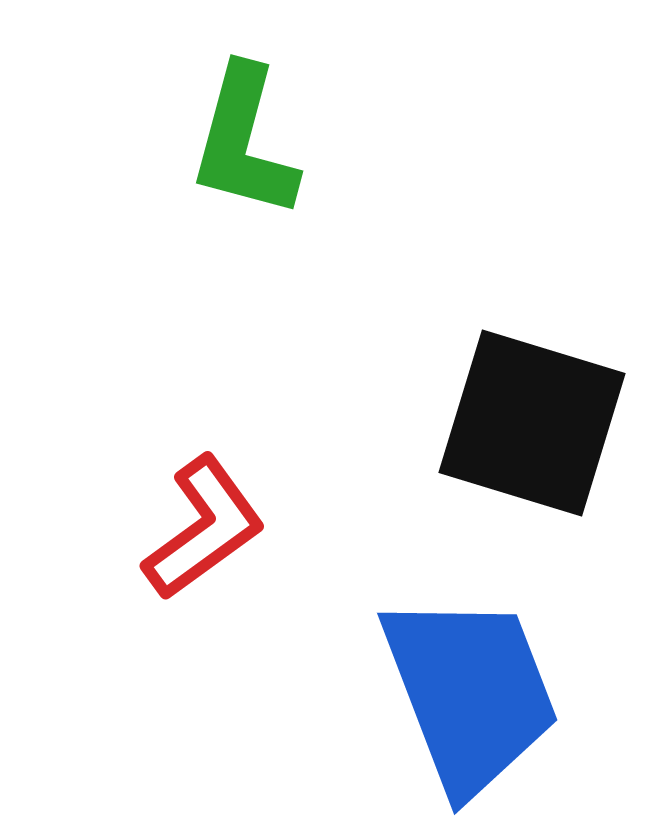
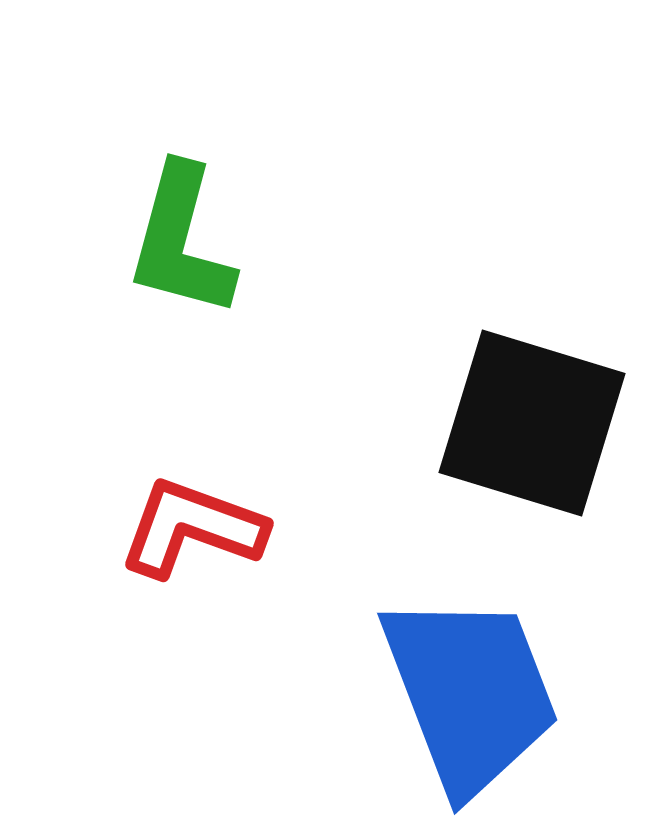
green L-shape: moved 63 px left, 99 px down
red L-shape: moved 12 px left; rotated 124 degrees counterclockwise
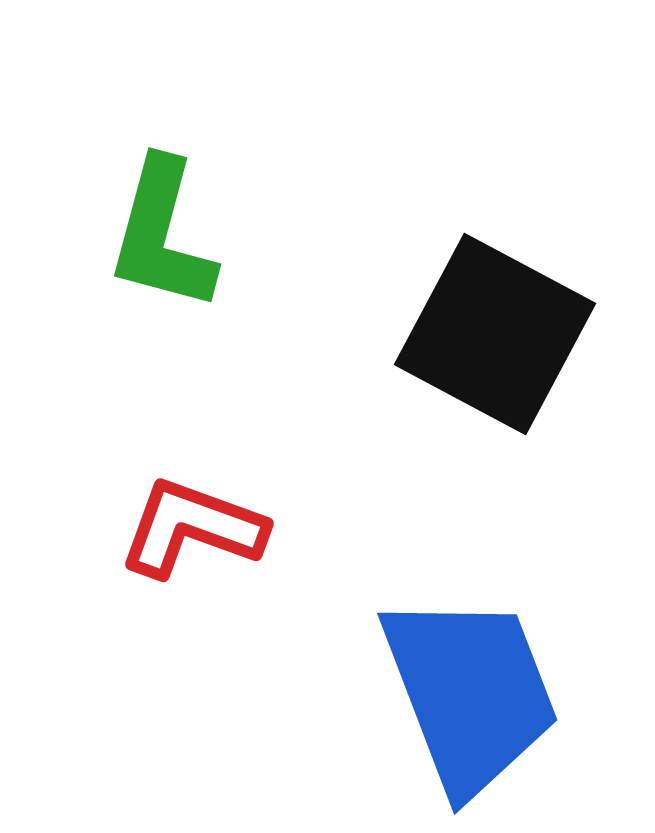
green L-shape: moved 19 px left, 6 px up
black square: moved 37 px left, 89 px up; rotated 11 degrees clockwise
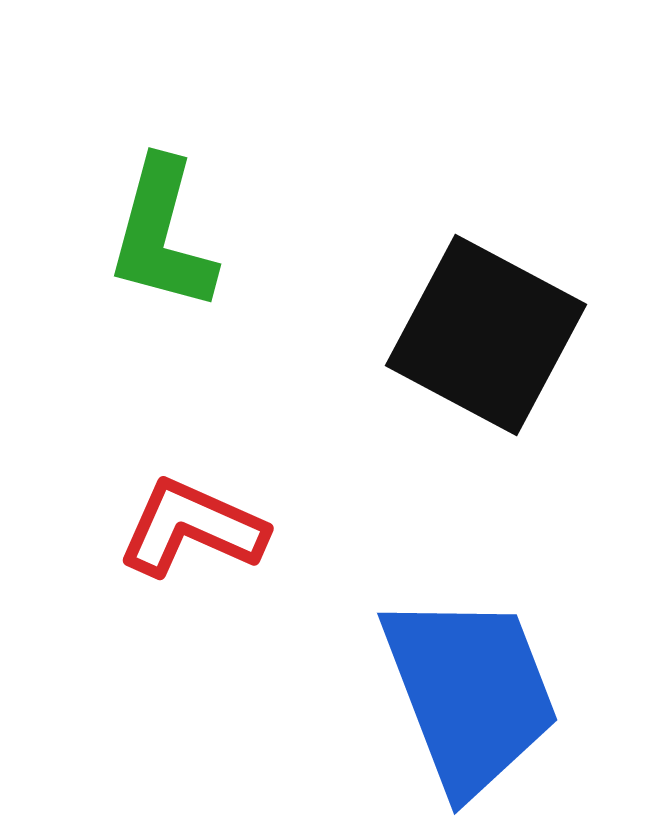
black square: moved 9 px left, 1 px down
red L-shape: rotated 4 degrees clockwise
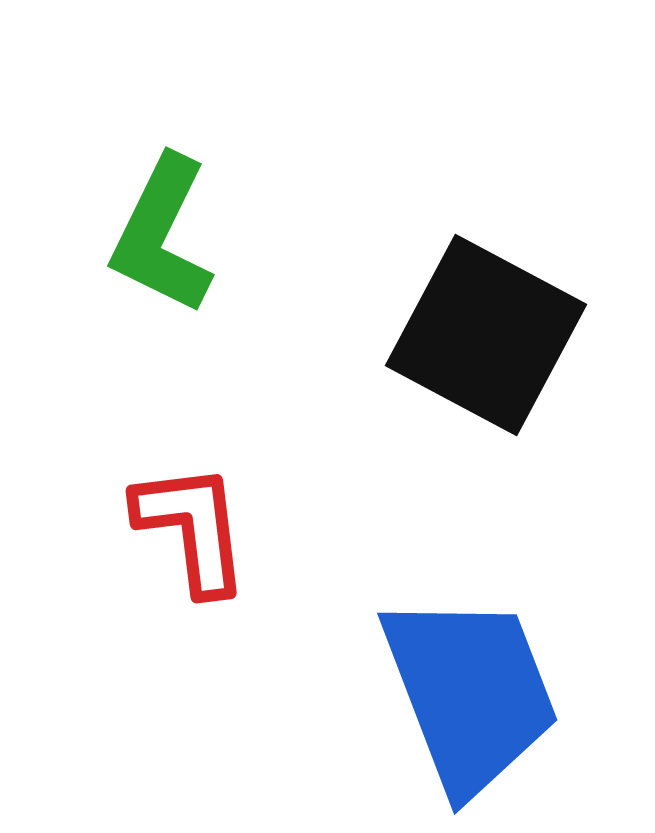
green L-shape: rotated 11 degrees clockwise
red L-shape: rotated 59 degrees clockwise
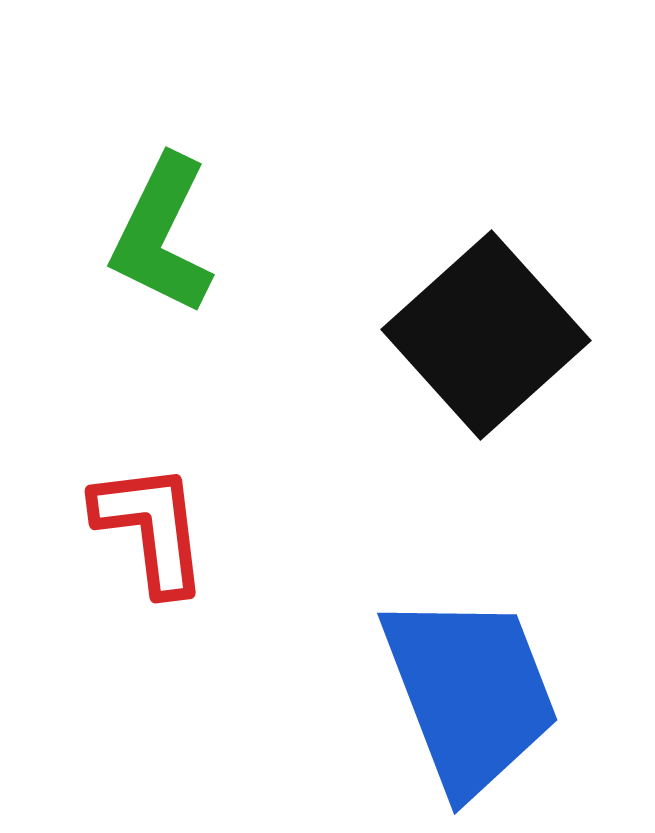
black square: rotated 20 degrees clockwise
red L-shape: moved 41 px left
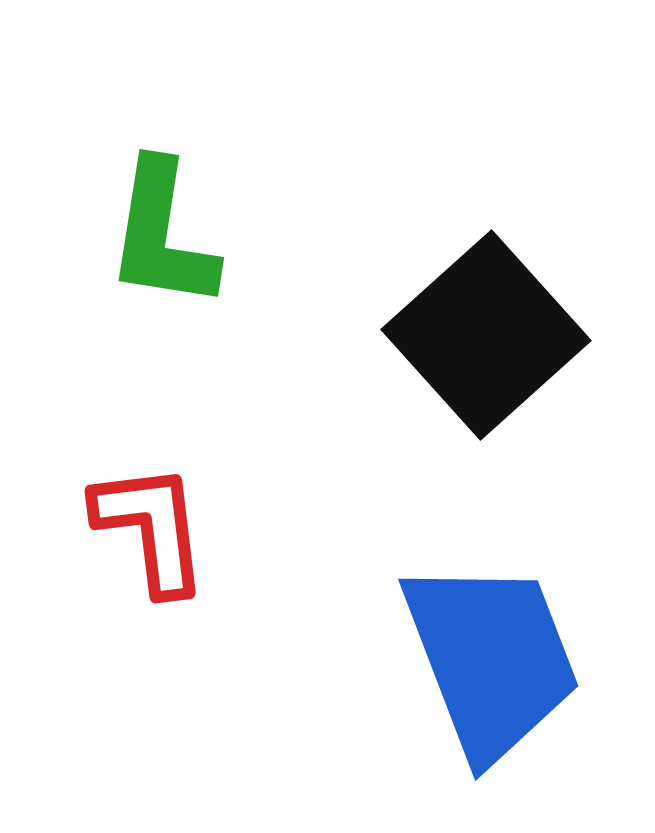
green L-shape: rotated 17 degrees counterclockwise
blue trapezoid: moved 21 px right, 34 px up
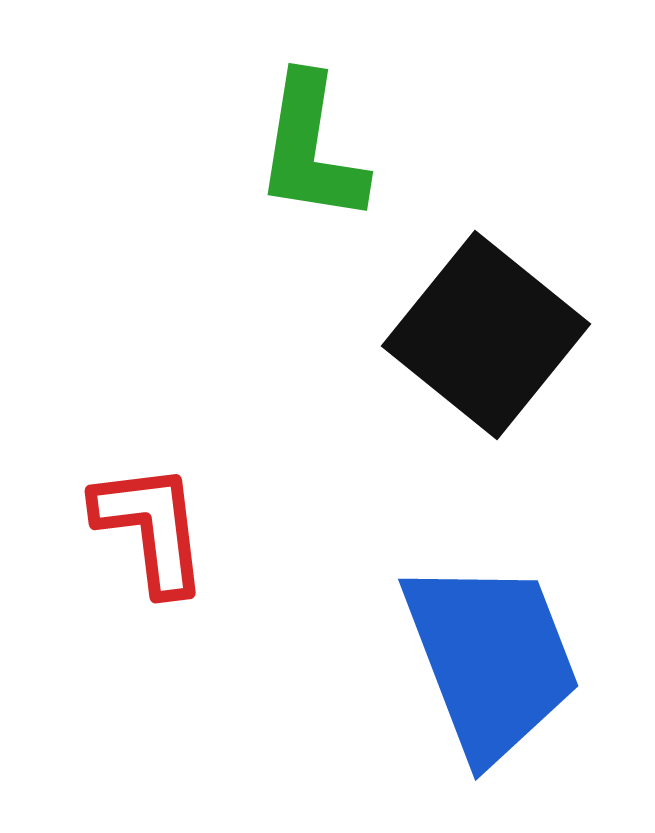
green L-shape: moved 149 px right, 86 px up
black square: rotated 9 degrees counterclockwise
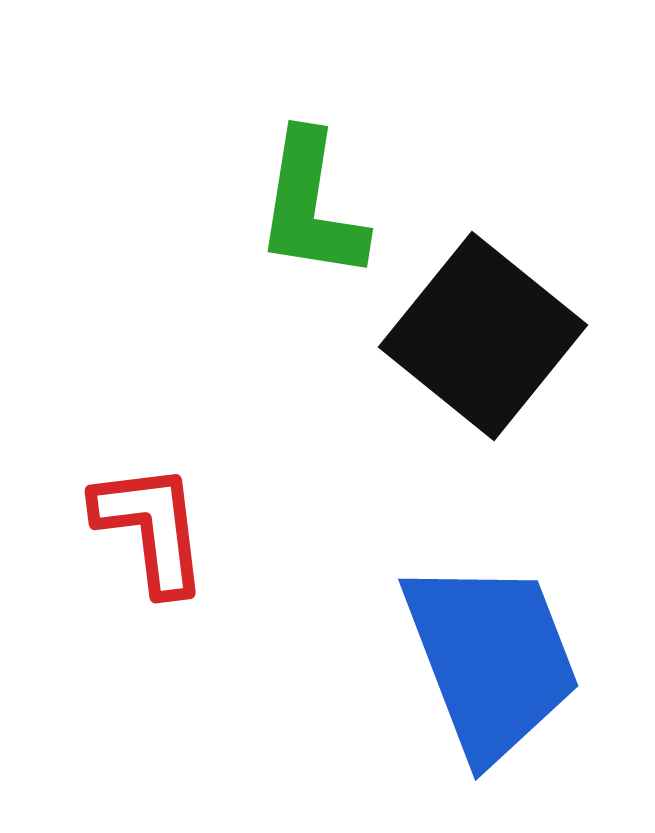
green L-shape: moved 57 px down
black square: moved 3 px left, 1 px down
